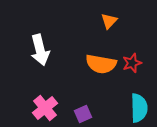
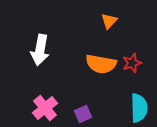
white arrow: rotated 24 degrees clockwise
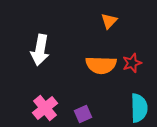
orange semicircle: moved 1 px down; rotated 8 degrees counterclockwise
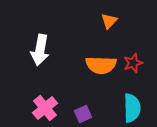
red star: moved 1 px right
cyan semicircle: moved 7 px left
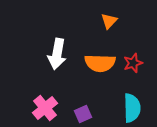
white arrow: moved 17 px right, 4 px down
orange semicircle: moved 1 px left, 2 px up
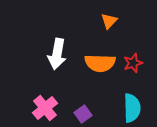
purple square: rotated 12 degrees counterclockwise
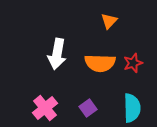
purple square: moved 5 px right, 6 px up
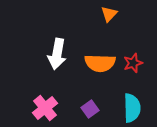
orange triangle: moved 7 px up
purple square: moved 2 px right, 1 px down
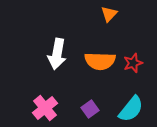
orange semicircle: moved 2 px up
cyan semicircle: moved 1 px left, 1 px down; rotated 40 degrees clockwise
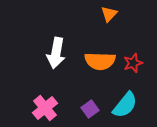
white arrow: moved 1 px left, 1 px up
cyan semicircle: moved 6 px left, 4 px up
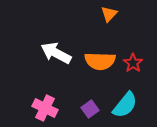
white arrow: rotated 108 degrees clockwise
red star: rotated 18 degrees counterclockwise
pink cross: rotated 25 degrees counterclockwise
